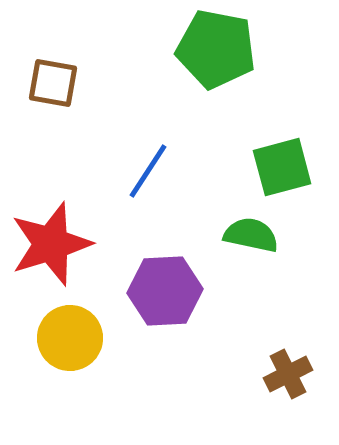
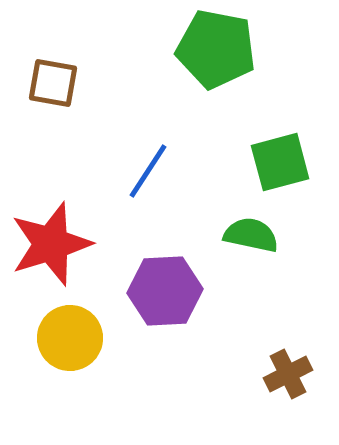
green square: moved 2 px left, 5 px up
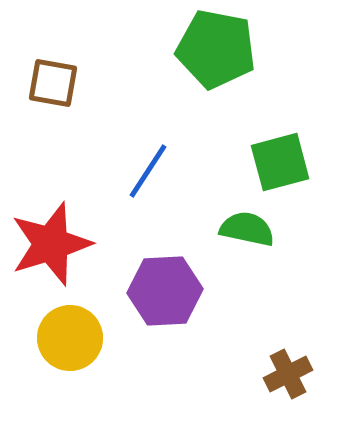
green semicircle: moved 4 px left, 6 px up
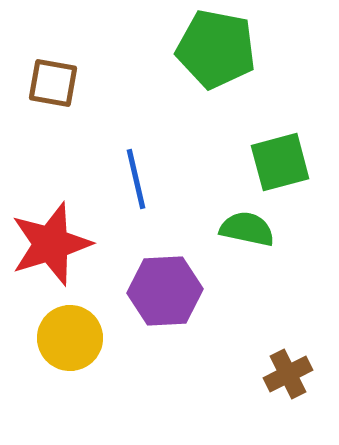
blue line: moved 12 px left, 8 px down; rotated 46 degrees counterclockwise
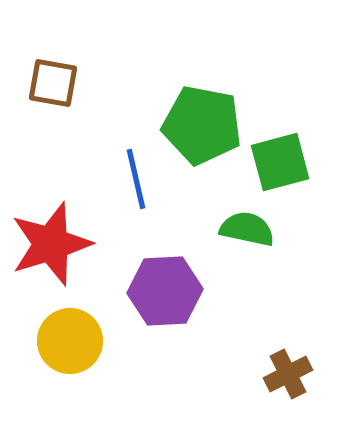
green pentagon: moved 14 px left, 76 px down
yellow circle: moved 3 px down
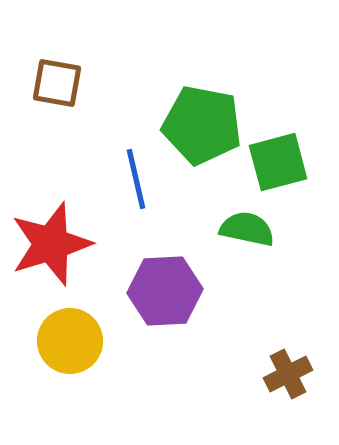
brown square: moved 4 px right
green square: moved 2 px left
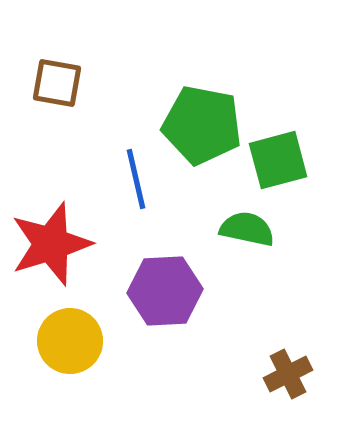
green square: moved 2 px up
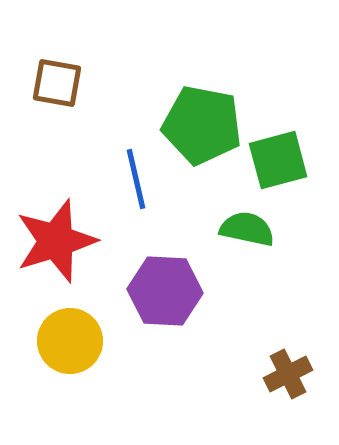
red star: moved 5 px right, 3 px up
purple hexagon: rotated 6 degrees clockwise
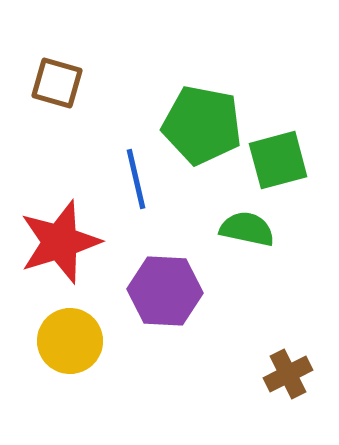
brown square: rotated 6 degrees clockwise
red star: moved 4 px right, 1 px down
